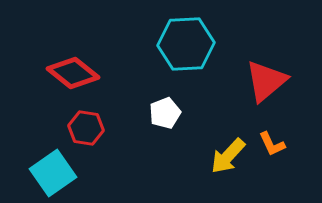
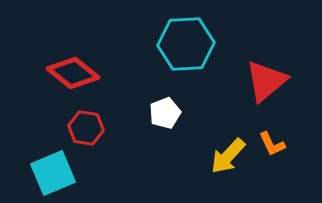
cyan square: rotated 12 degrees clockwise
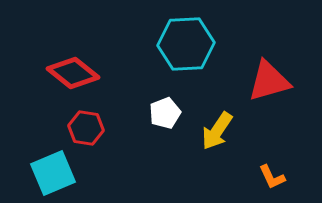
red triangle: moved 3 px right; rotated 24 degrees clockwise
orange L-shape: moved 33 px down
yellow arrow: moved 11 px left, 25 px up; rotated 9 degrees counterclockwise
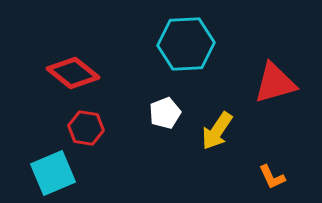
red triangle: moved 6 px right, 2 px down
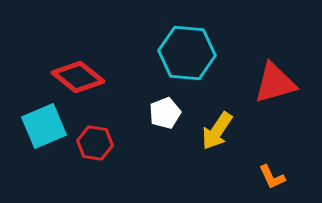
cyan hexagon: moved 1 px right, 9 px down; rotated 8 degrees clockwise
red diamond: moved 5 px right, 4 px down
red hexagon: moved 9 px right, 15 px down
cyan square: moved 9 px left, 47 px up
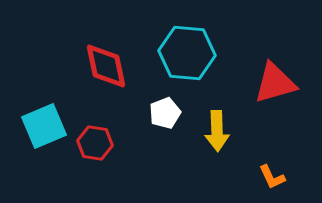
red diamond: moved 28 px right, 11 px up; rotated 39 degrees clockwise
yellow arrow: rotated 36 degrees counterclockwise
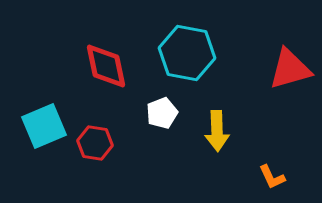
cyan hexagon: rotated 6 degrees clockwise
red triangle: moved 15 px right, 14 px up
white pentagon: moved 3 px left
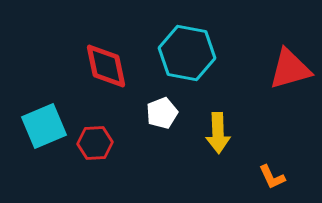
yellow arrow: moved 1 px right, 2 px down
red hexagon: rotated 12 degrees counterclockwise
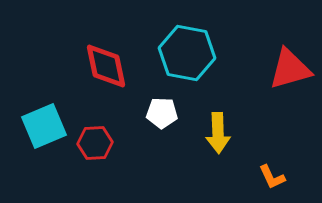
white pentagon: rotated 24 degrees clockwise
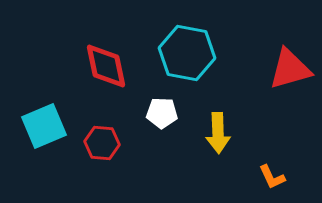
red hexagon: moved 7 px right; rotated 8 degrees clockwise
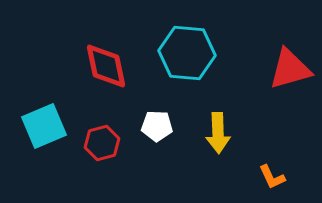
cyan hexagon: rotated 6 degrees counterclockwise
white pentagon: moved 5 px left, 13 px down
red hexagon: rotated 20 degrees counterclockwise
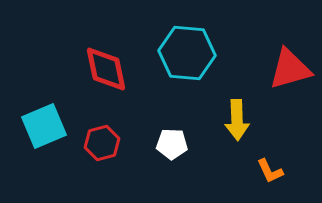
red diamond: moved 3 px down
white pentagon: moved 15 px right, 18 px down
yellow arrow: moved 19 px right, 13 px up
orange L-shape: moved 2 px left, 6 px up
